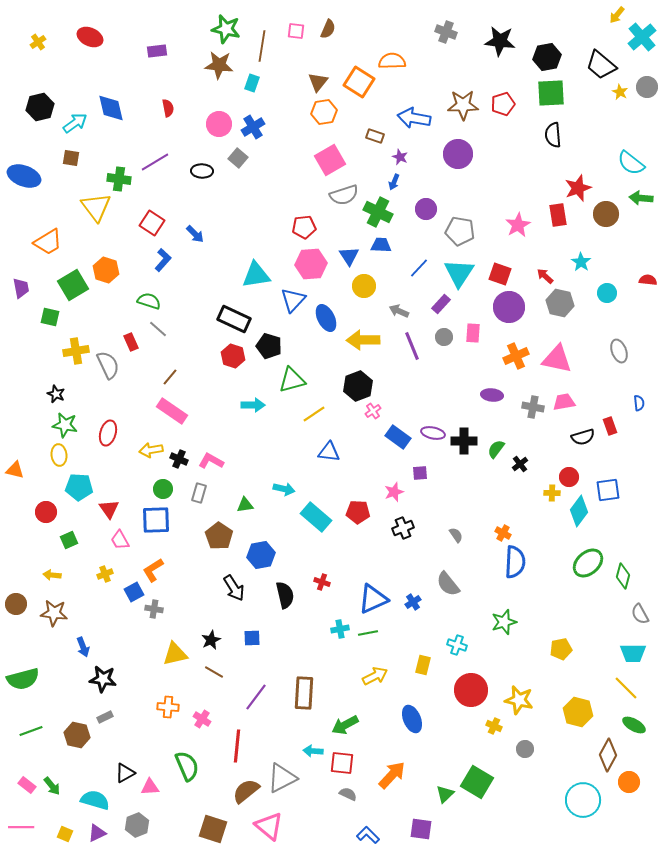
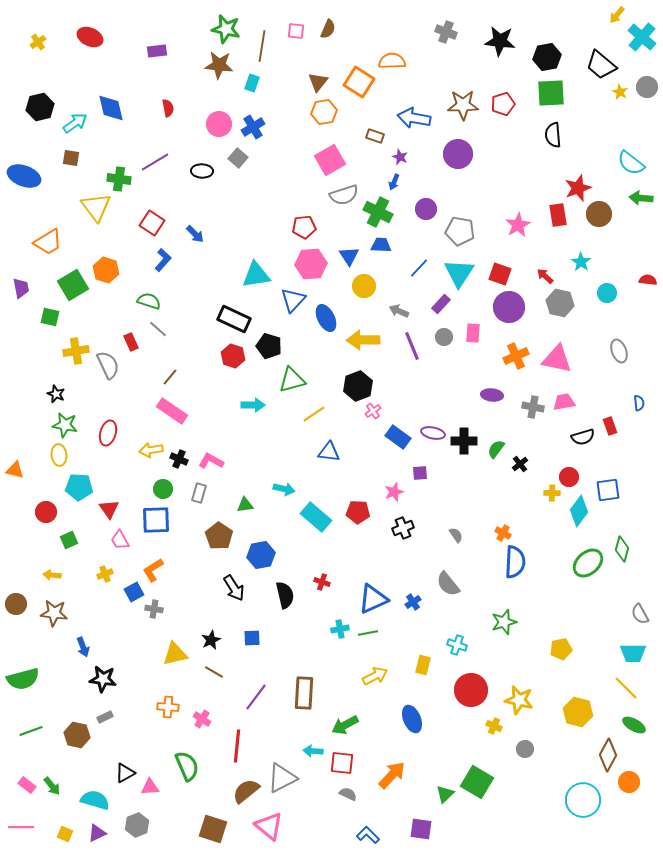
cyan cross at (642, 37): rotated 8 degrees counterclockwise
brown circle at (606, 214): moved 7 px left
green diamond at (623, 576): moved 1 px left, 27 px up
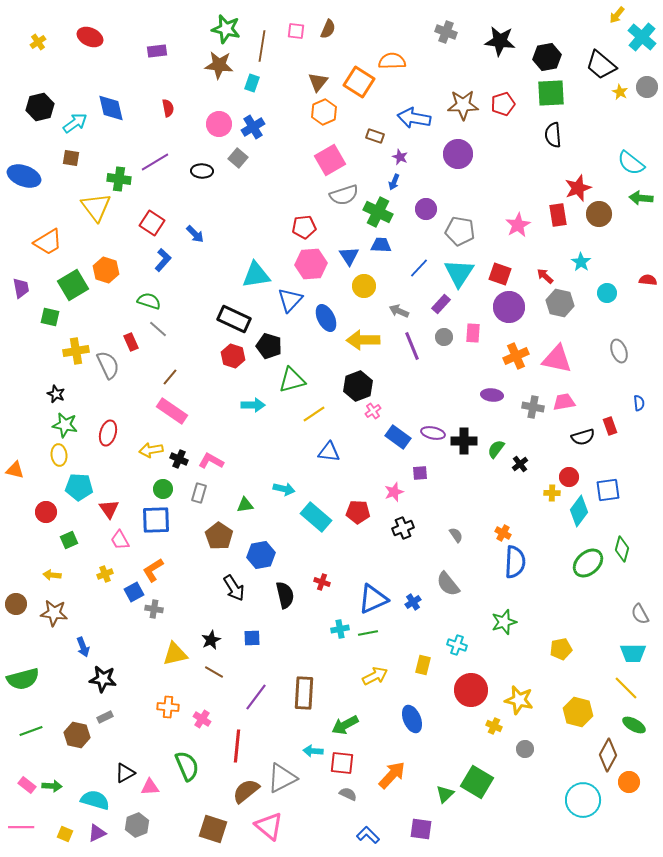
orange hexagon at (324, 112): rotated 15 degrees counterclockwise
blue triangle at (293, 300): moved 3 px left
green arrow at (52, 786): rotated 48 degrees counterclockwise
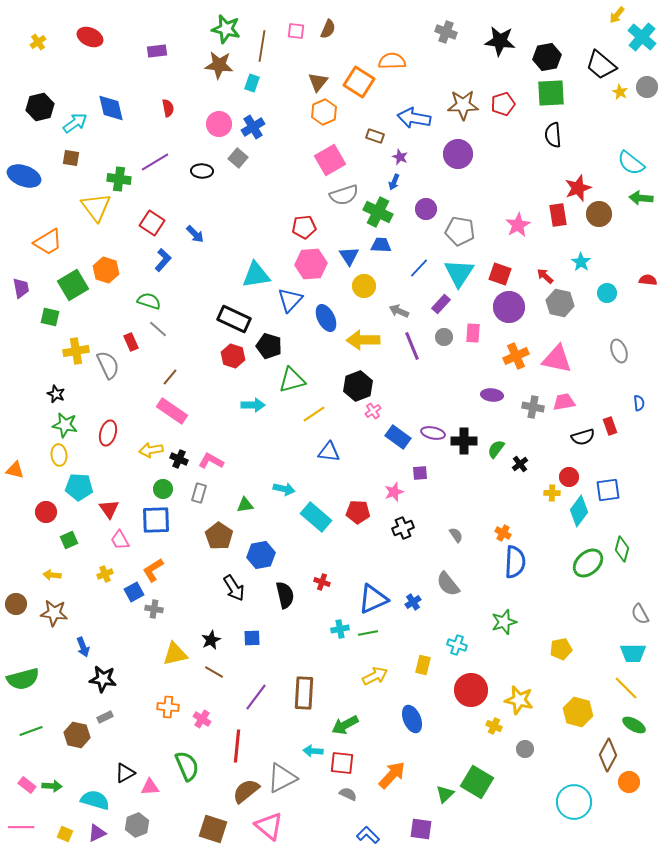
cyan circle at (583, 800): moved 9 px left, 2 px down
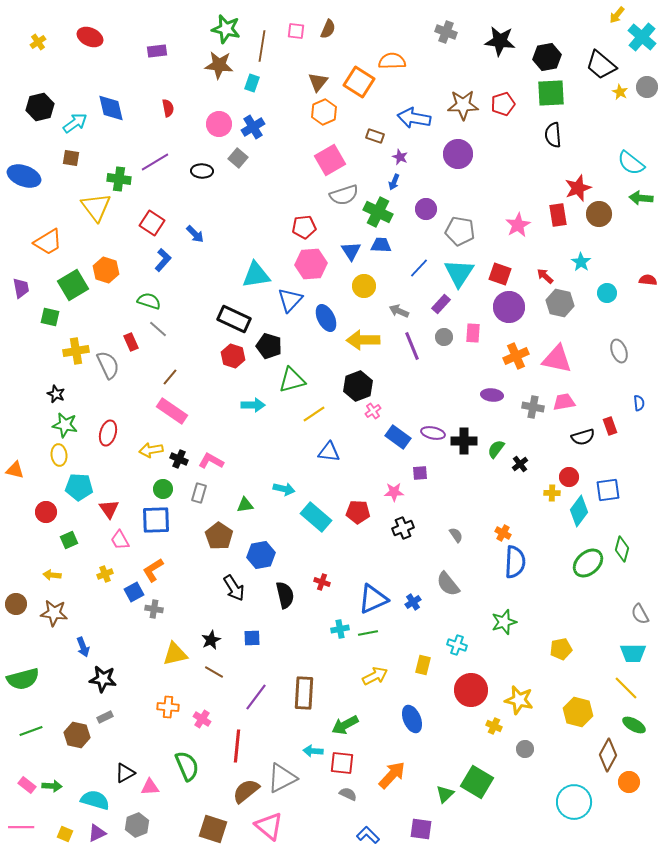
blue triangle at (349, 256): moved 2 px right, 5 px up
pink star at (394, 492): rotated 18 degrees clockwise
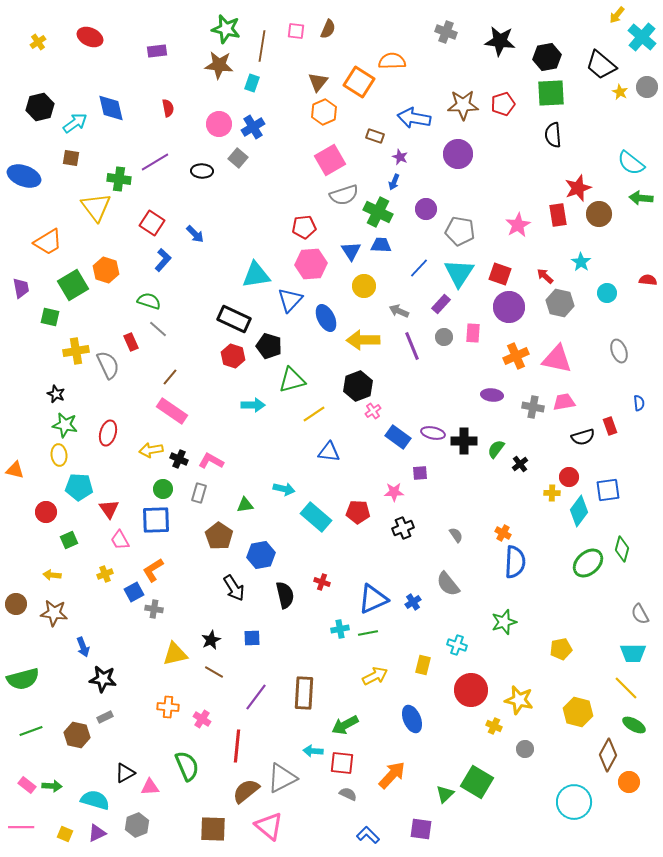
brown square at (213, 829): rotated 16 degrees counterclockwise
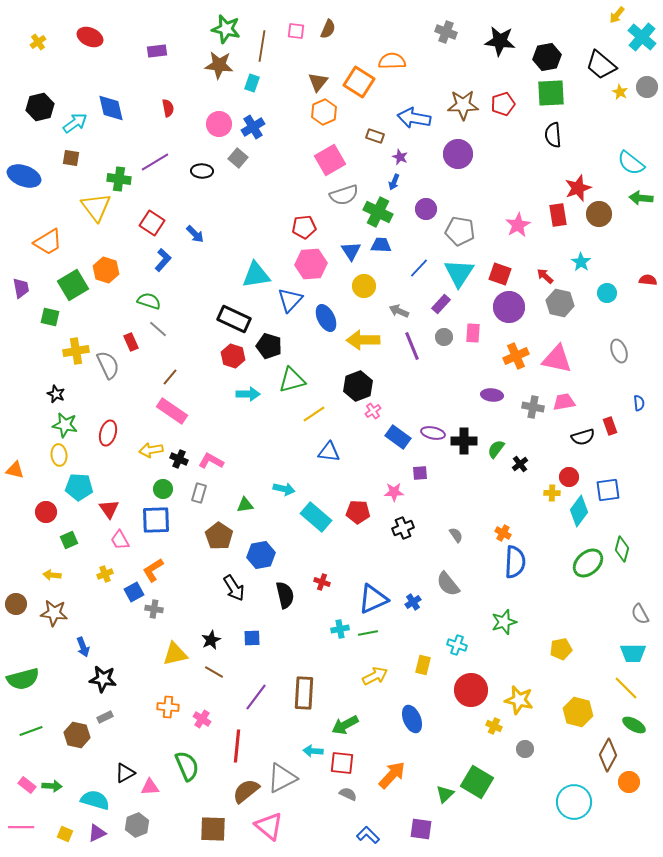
cyan arrow at (253, 405): moved 5 px left, 11 px up
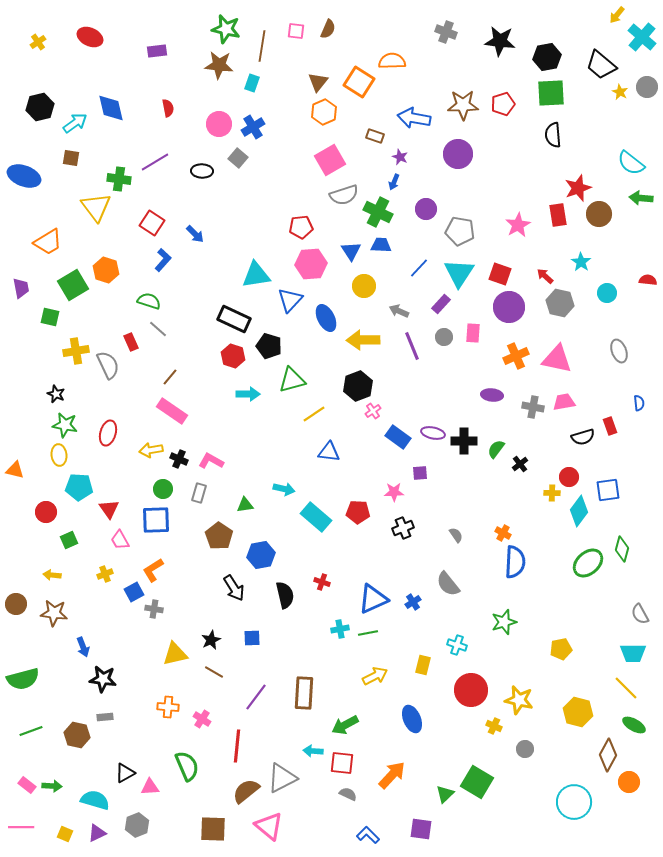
red pentagon at (304, 227): moved 3 px left
gray rectangle at (105, 717): rotated 21 degrees clockwise
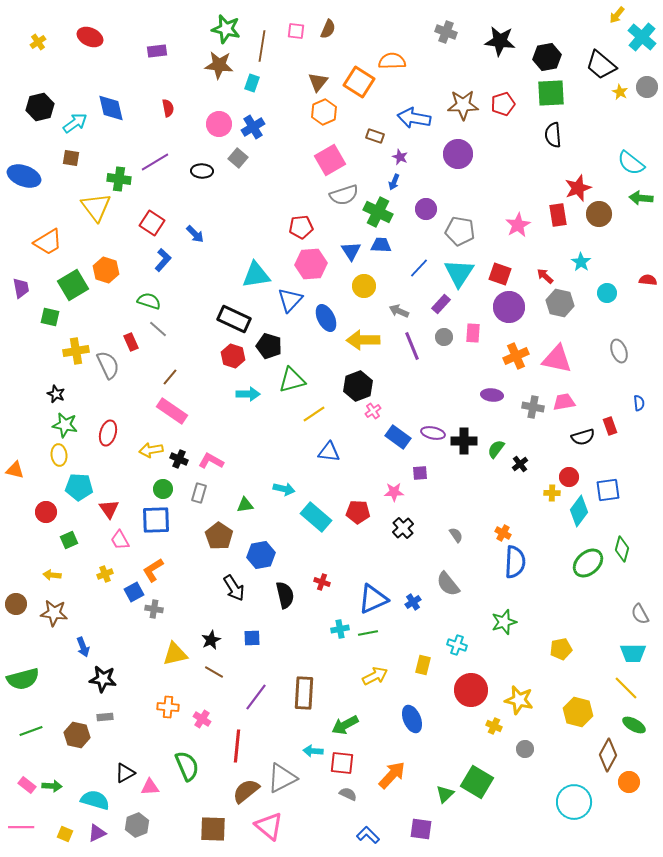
black cross at (403, 528): rotated 20 degrees counterclockwise
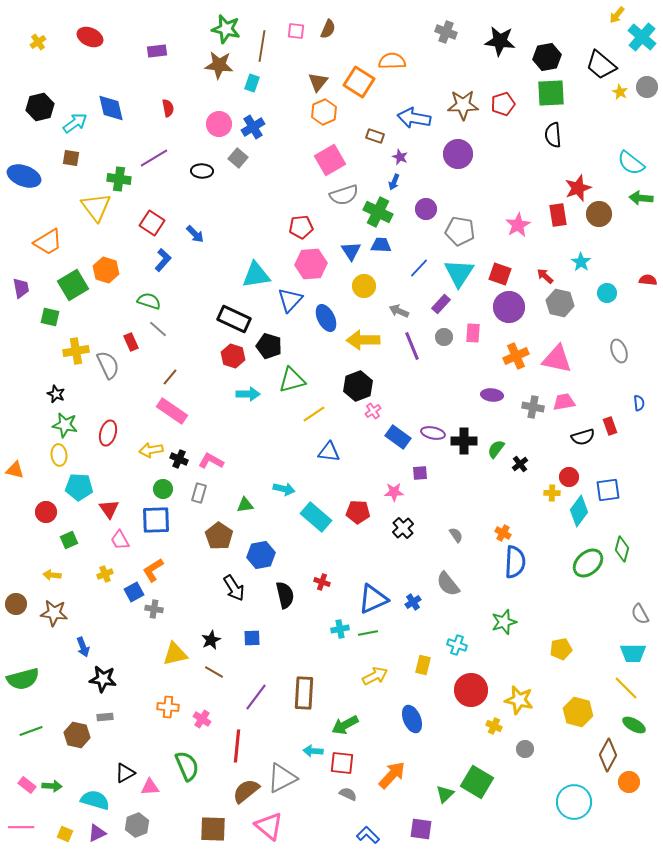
purple line at (155, 162): moved 1 px left, 4 px up
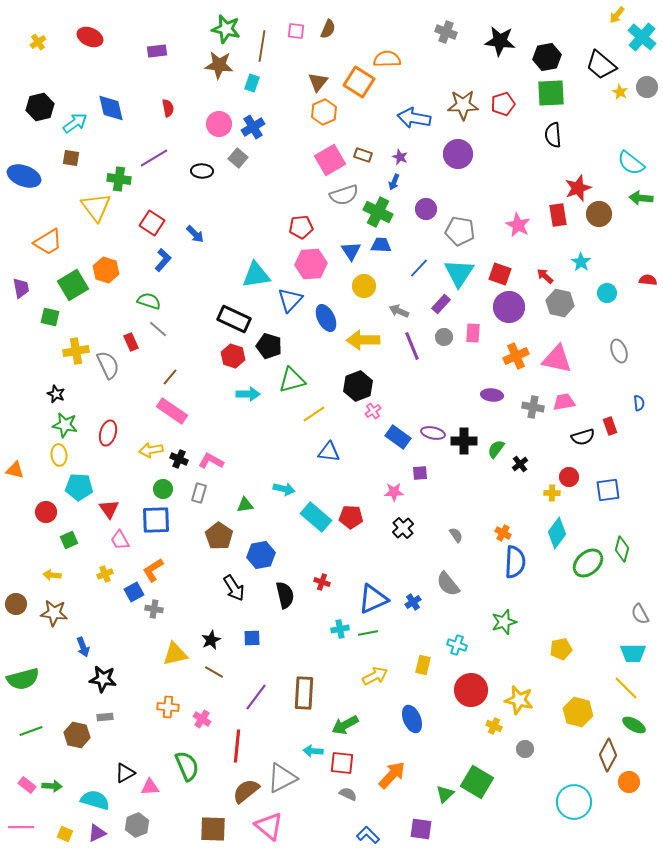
orange semicircle at (392, 61): moved 5 px left, 2 px up
brown rectangle at (375, 136): moved 12 px left, 19 px down
pink star at (518, 225): rotated 15 degrees counterclockwise
cyan diamond at (579, 511): moved 22 px left, 22 px down
red pentagon at (358, 512): moved 7 px left, 5 px down
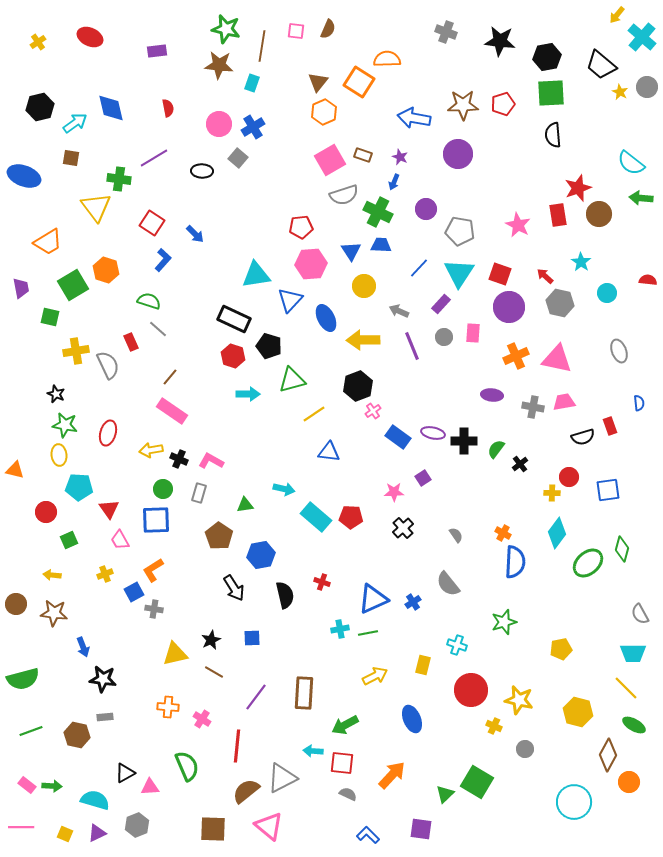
purple square at (420, 473): moved 3 px right, 5 px down; rotated 28 degrees counterclockwise
